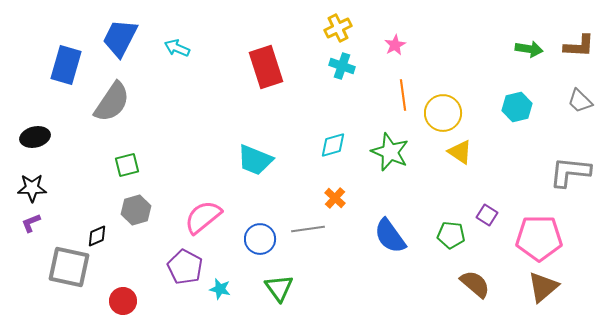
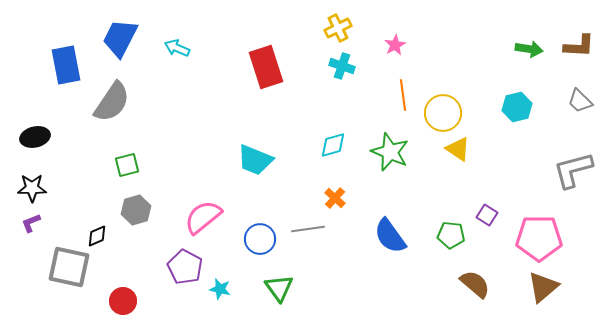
blue rectangle: rotated 27 degrees counterclockwise
yellow triangle: moved 2 px left, 3 px up
gray L-shape: moved 3 px right, 2 px up; rotated 21 degrees counterclockwise
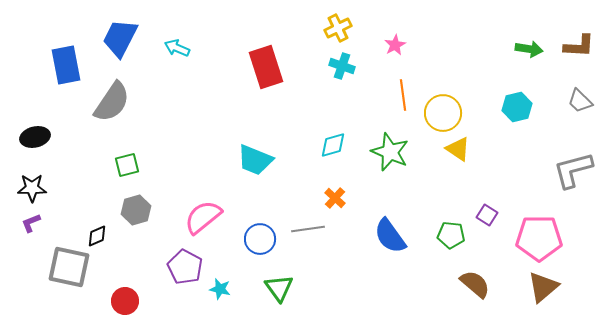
red circle: moved 2 px right
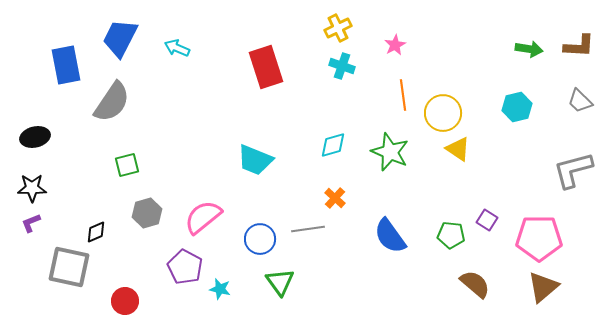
gray hexagon: moved 11 px right, 3 px down
purple square: moved 5 px down
black diamond: moved 1 px left, 4 px up
green triangle: moved 1 px right, 6 px up
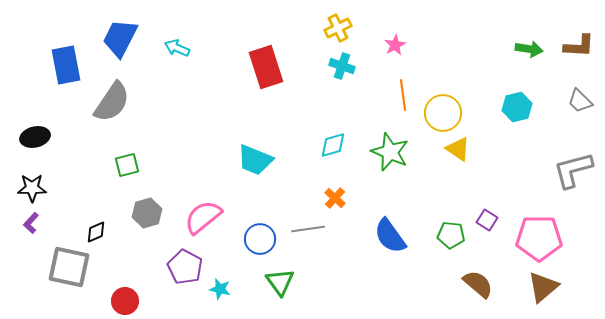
purple L-shape: rotated 25 degrees counterclockwise
brown semicircle: moved 3 px right
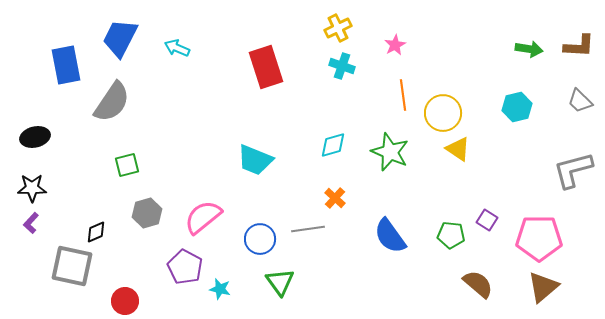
gray square: moved 3 px right, 1 px up
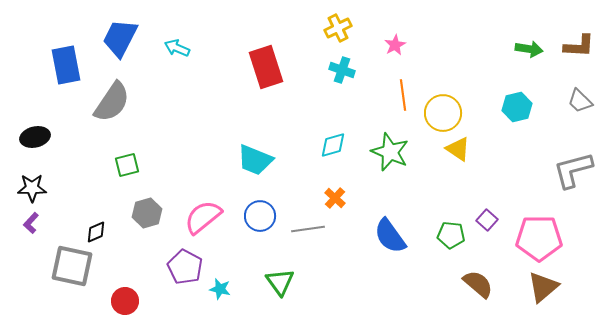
cyan cross: moved 4 px down
purple square: rotated 10 degrees clockwise
blue circle: moved 23 px up
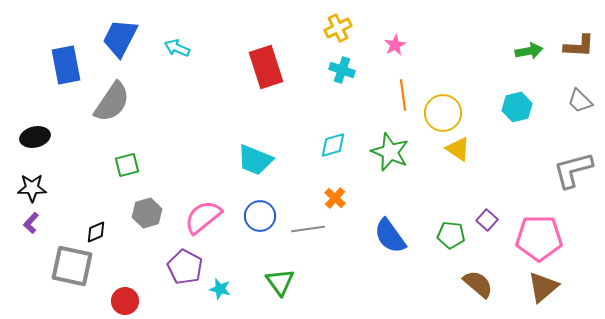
green arrow: moved 2 px down; rotated 20 degrees counterclockwise
